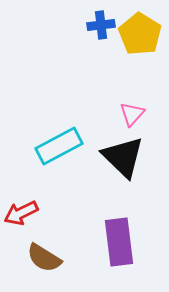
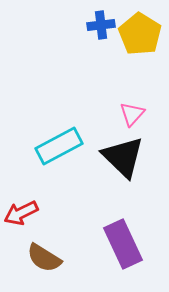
purple rectangle: moved 4 px right, 2 px down; rotated 18 degrees counterclockwise
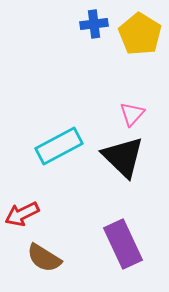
blue cross: moved 7 px left, 1 px up
red arrow: moved 1 px right, 1 px down
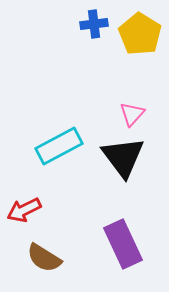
black triangle: rotated 9 degrees clockwise
red arrow: moved 2 px right, 4 px up
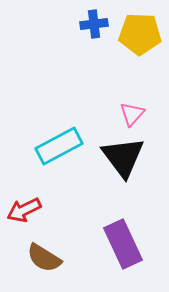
yellow pentagon: rotated 30 degrees counterclockwise
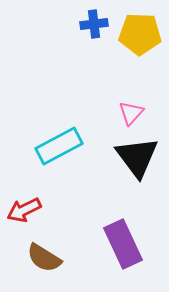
pink triangle: moved 1 px left, 1 px up
black triangle: moved 14 px right
